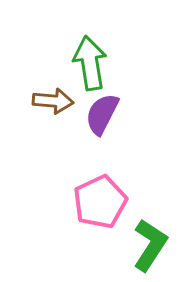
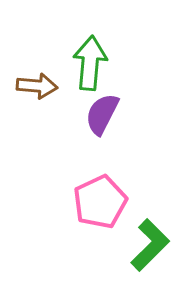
green arrow: rotated 14 degrees clockwise
brown arrow: moved 16 px left, 15 px up
green L-shape: rotated 12 degrees clockwise
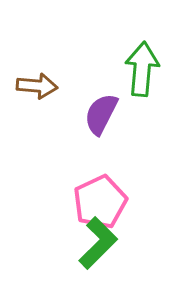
green arrow: moved 52 px right, 6 px down
purple semicircle: moved 1 px left
green L-shape: moved 52 px left, 2 px up
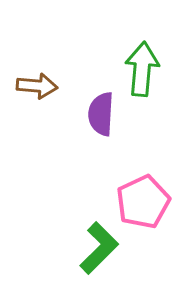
purple semicircle: rotated 24 degrees counterclockwise
pink pentagon: moved 43 px right
green L-shape: moved 1 px right, 5 px down
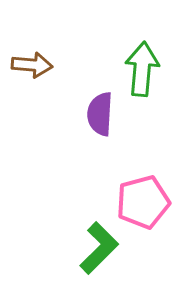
brown arrow: moved 5 px left, 21 px up
purple semicircle: moved 1 px left
pink pentagon: rotated 10 degrees clockwise
